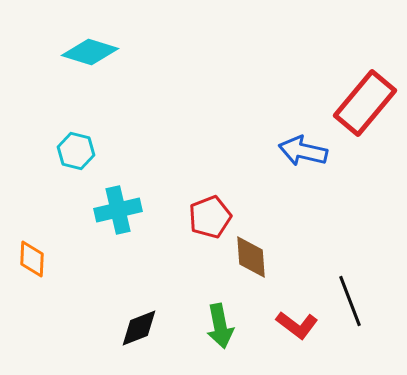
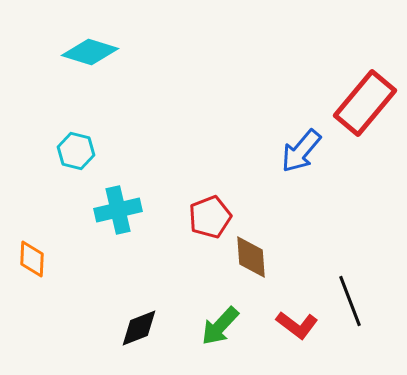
blue arrow: moved 2 px left; rotated 63 degrees counterclockwise
green arrow: rotated 54 degrees clockwise
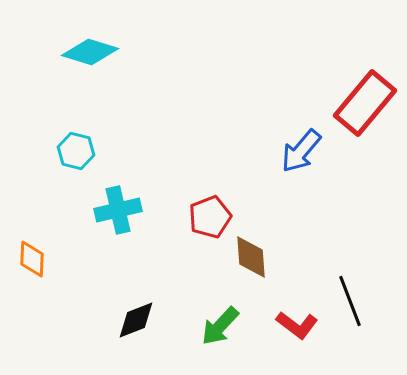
black diamond: moved 3 px left, 8 px up
